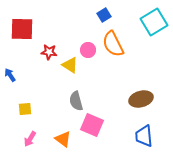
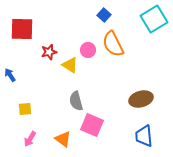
blue square: rotated 16 degrees counterclockwise
cyan square: moved 3 px up
red star: rotated 21 degrees counterclockwise
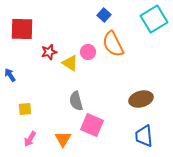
pink circle: moved 2 px down
yellow triangle: moved 2 px up
orange triangle: rotated 24 degrees clockwise
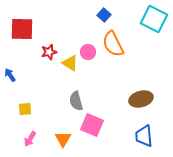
cyan square: rotated 32 degrees counterclockwise
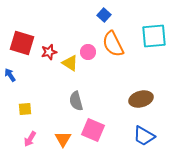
cyan square: moved 17 px down; rotated 32 degrees counterclockwise
red square: moved 14 px down; rotated 15 degrees clockwise
pink square: moved 1 px right, 5 px down
blue trapezoid: rotated 55 degrees counterclockwise
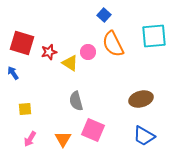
blue arrow: moved 3 px right, 2 px up
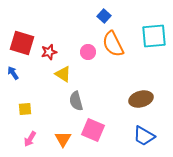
blue square: moved 1 px down
yellow triangle: moved 7 px left, 11 px down
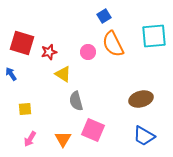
blue square: rotated 16 degrees clockwise
blue arrow: moved 2 px left, 1 px down
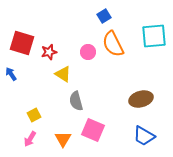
yellow square: moved 9 px right, 6 px down; rotated 24 degrees counterclockwise
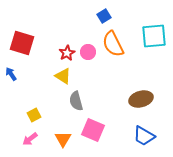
red star: moved 18 px right, 1 px down; rotated 14 degrees counterclockwise
yellow triangle: moved 2 px down
pink arrow: rotated 21 degrees clockwise
